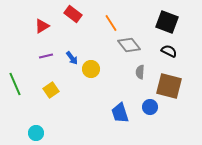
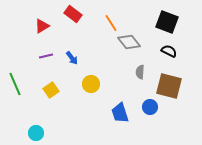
gray diamond: moved 3 px up
yellow circle: moved 15 px down
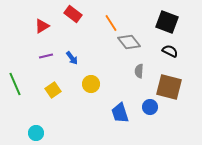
black semicircle: moved 1 px right
gray semicircle: moved 1 px left, 1 px up
brown square: moved 1 px down
yellow square: moved 2 px right
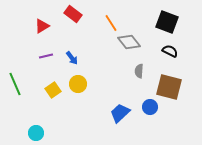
yellow circle: moved 13 px left
blue trapezoid: rotated 65 degrees clockwise
